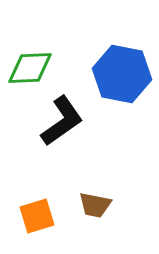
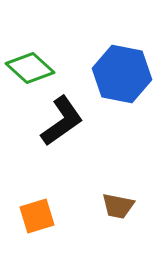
green diamond: rotated 45 degrees clockwise
brown trapezoid: moved 23 px right, 1 px down
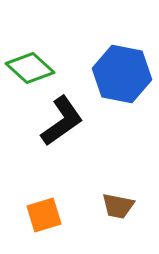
orange square: moved 7 px right, 1 px up
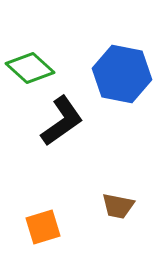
orange square: moved 1 px left, 12 px down
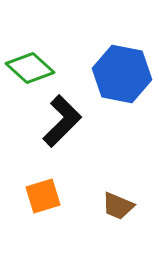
black L-shape: rotated 10 degrees counterclockwise
brown trapezoid: rotated 12 degrees clockwise
orange square: moved 31 px up
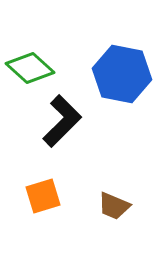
brown trapezoid: moved 4 px left
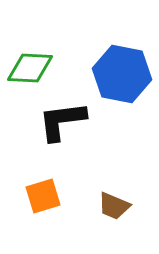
green diamond: rotated 39 degrees counterclockwise
black L-shape: rotated 142 degrees counterclockwise
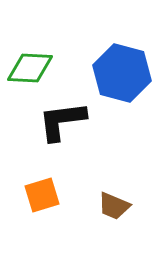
blue hexagon: moved 1 px up; rotated 4 degrees clockwise
orange square: moved 1 px left, 1 px up
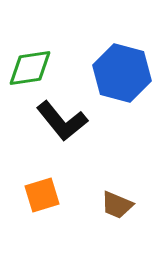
green diamond: rotated 12 degrees counterclockwise
black L-shape: rotated 122 degrees counterclockwise
brown trapezoid: moved 3 px right, 1 px up
